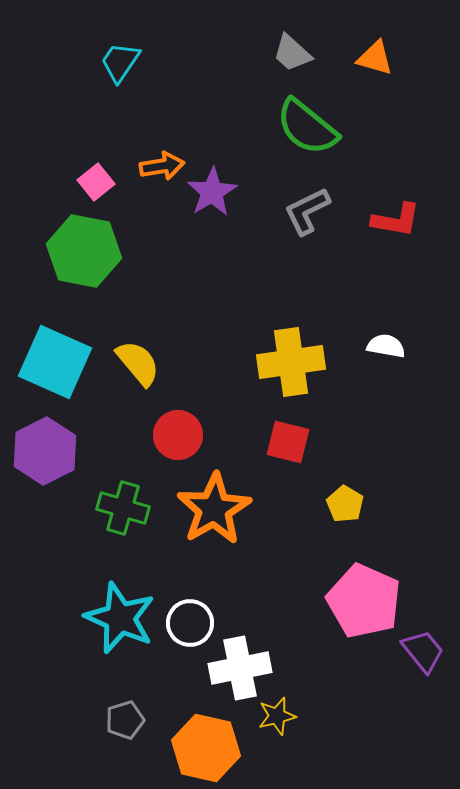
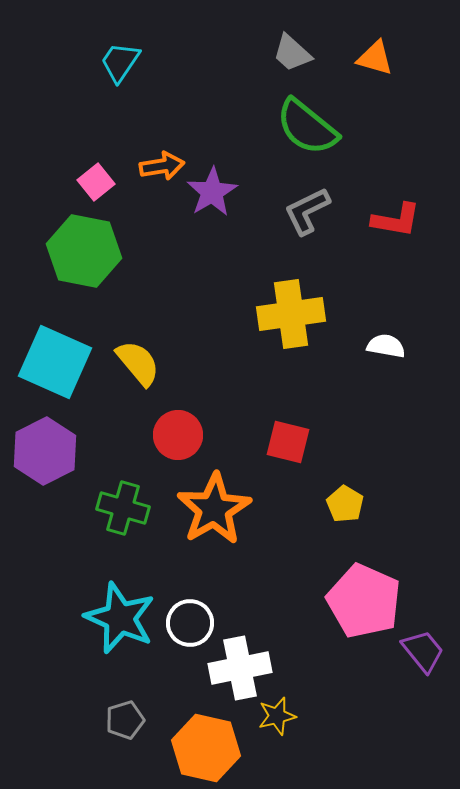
yellow cross: moved 48 px up
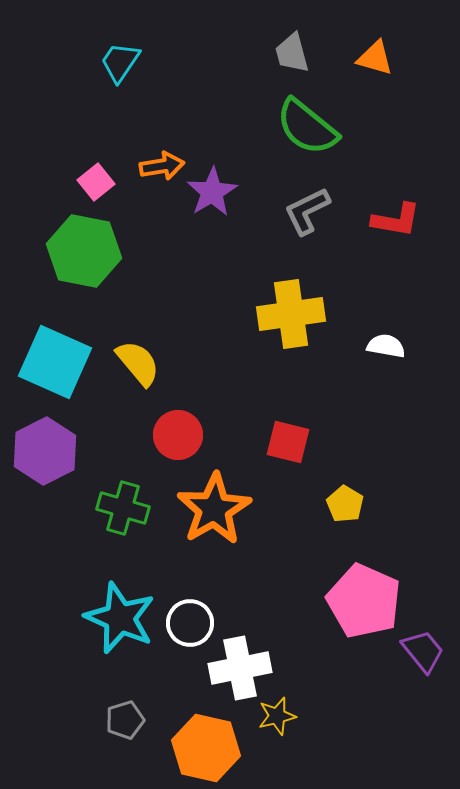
gray trapezoid: rotated 33 degrees clockwise
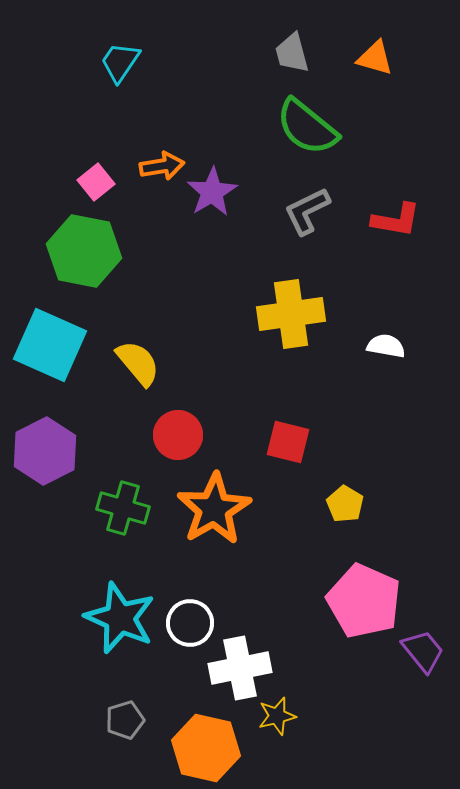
cyan square: moved 5 px left, 17 px up
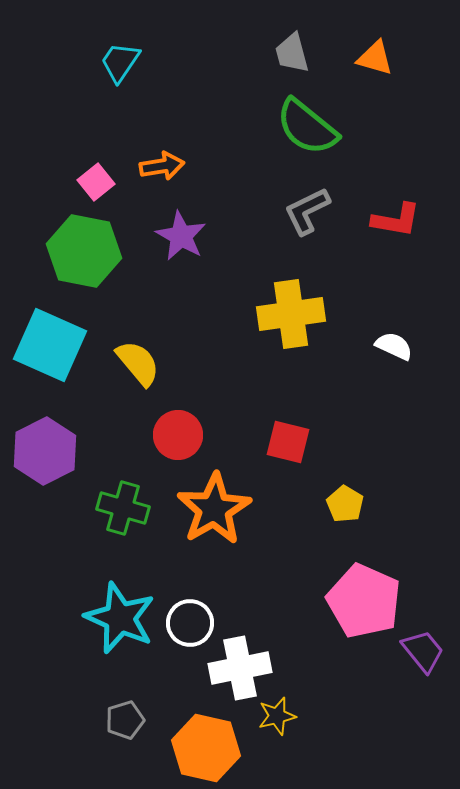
purple star: moved 31 px left, 44 px down; rotated 12 degrees counterclockwise
white semicircle: moved 8 px right; rotated 15 degrees clockwise
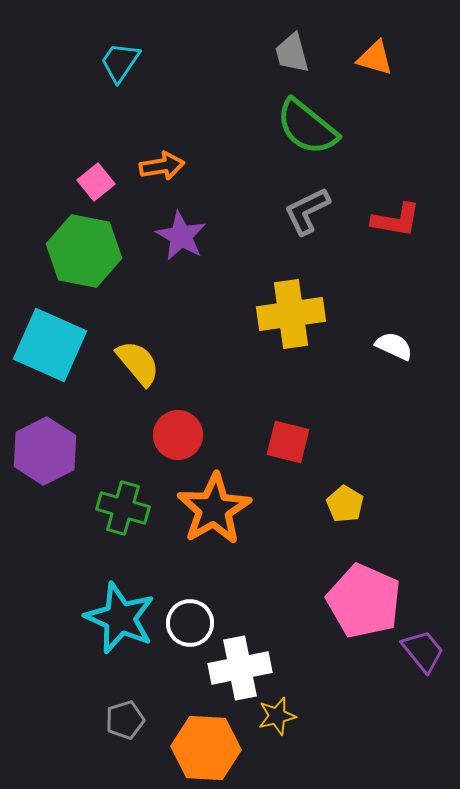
orange hexagon: rotated 10 degrees counterclockwise
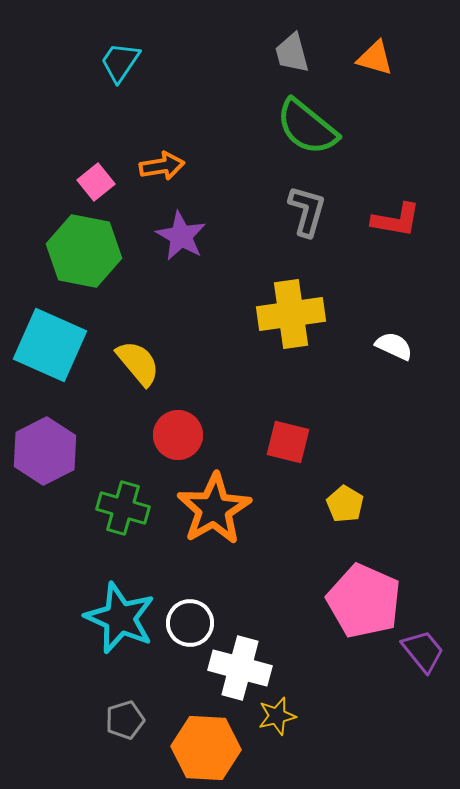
gray L-shape: rotated 132 degrees clockwise
white cross: rotated 26 degrees clockwise
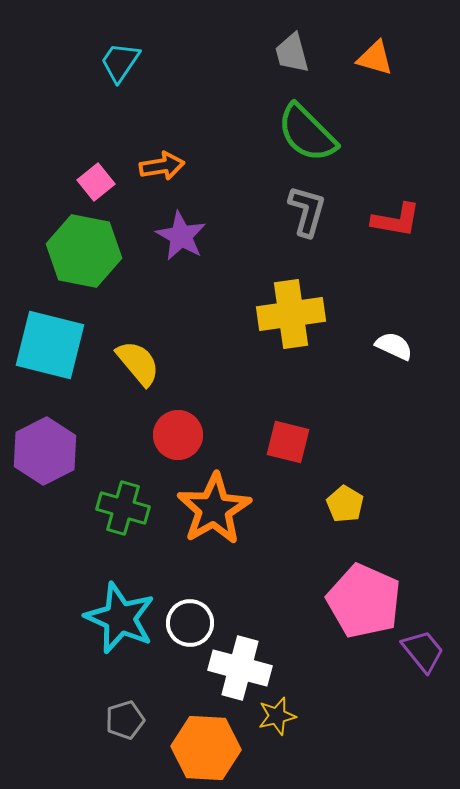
green semicircle: moved 6 px down; rotated 6 degrees clockwise
cyan square: rotated 10 degrees counterclockwise
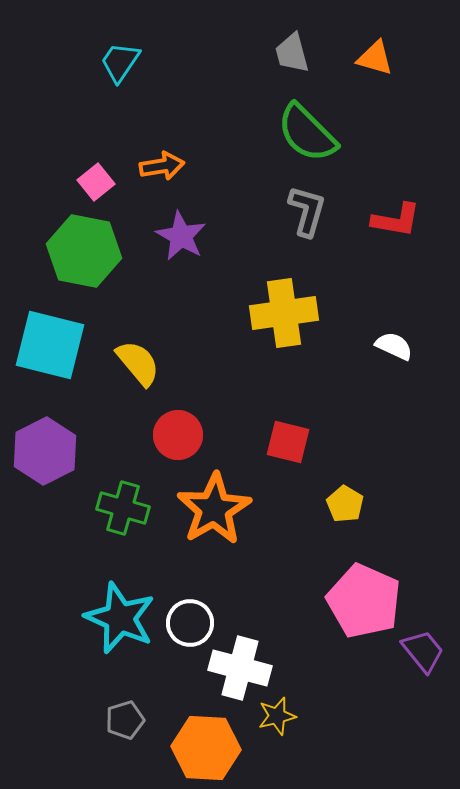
yellow cross: moved 7 px left, 1 px up
